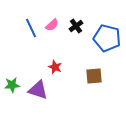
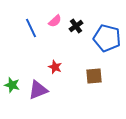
pink semicircle: moved 3 px right, 4 px up
green star: rotated 21 degrees clockwise
purple triangle: rotated 40 degrees counterclockwise
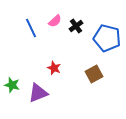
red star: moved 1 px left, 1 px down
brown square: moved 2 px up; rotated 24 degrees counterclockwise
purple triangle: moved 3 px down
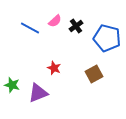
blue line: moved 1 px left; rotated 36 degrees counterclockwise
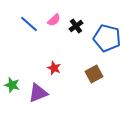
pink semicircle: moved 1 px left, 1 px up
blue line: moved 1 px left, 4 px up; rotated 12 degrees clockwise
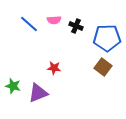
pink semicircle: rotated 40 degrees clockwise
black cross: rotated 32 degrees counterclockwise
blue pentagon: rotated 16 degrees counterclockwise
red star: rotated 16 degrees counterclockwise
brown square: moved 9 px right, 7 px up; rotated 24 degrees counterclockwise
green star: moved 1 px right, 1 px down
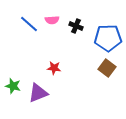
pink semicircle: moved 2 px left
blue pentagon: moved 1 px right
brown square: moved 4 px right, 1 px down
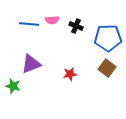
blue line: rotated 36 degrees counterclockwise
red star: moved 16 px right, 6 px down; rotated 16 degrees counterclockwise
purple triangle: moved 7 px left, 29 px up
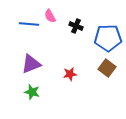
pink semicircle: moved 2 px left, 4 px up; rotated 64 degrees clockwise
green star: moved 19 px right, 6 px down
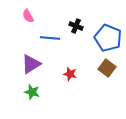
pink semicircle: moved 22 px left
blue line: moved 21 px right, 14 px down
blue pentagon: rotated 24 degrees clockwise
purple triangle: rotated 10 degrees counterclockwise
red star: rotated 24 degrees clockwise
